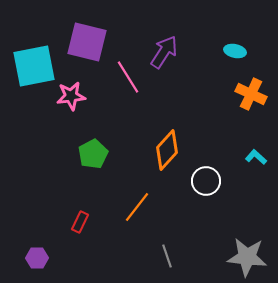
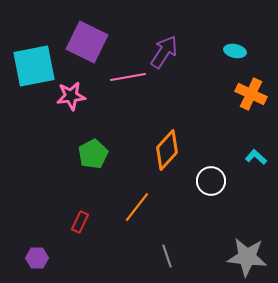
purple square: rotated 12 degrees clockwise
pink line: rotated 68 degrees counterclockwise
white circle: moved 5 px right
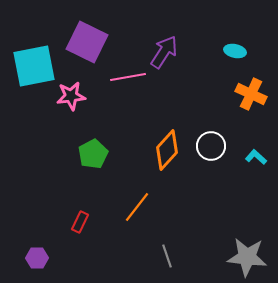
white circle: moved 35 px up
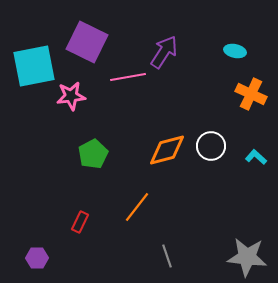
orange diamond: rotated 33 degrees clockwise
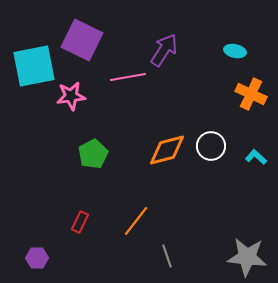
purple square: moved 5 px left, 2 px up
purple arrow: moved 2 px up
orange line: moved 1 px left, 14 px down
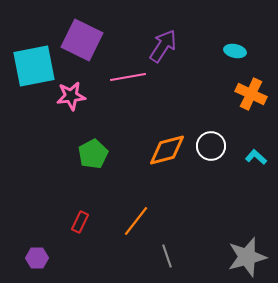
purple arrow: moved 1 px left, 4 px up
gray star: rotated 21 degrees counterclockwise
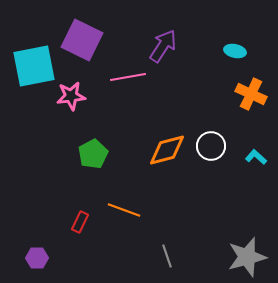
orange line: moved 12 px left, 11 px up; rotated 72 degrees clockwise
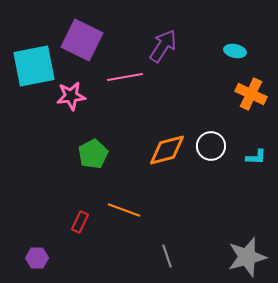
pink line: moved 3 px left
cyan L-shape: rotated 140 degrees clockwise
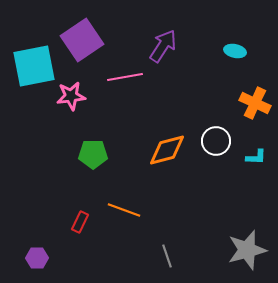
purple square: rotated 30 degrees clockwise
orange cross: moved 4 px right, 9 px down
white circle: moved 5 px right, 5 px up
green pentagon: rotated 28 degrees clockwise
gray star: moved 7 px up
